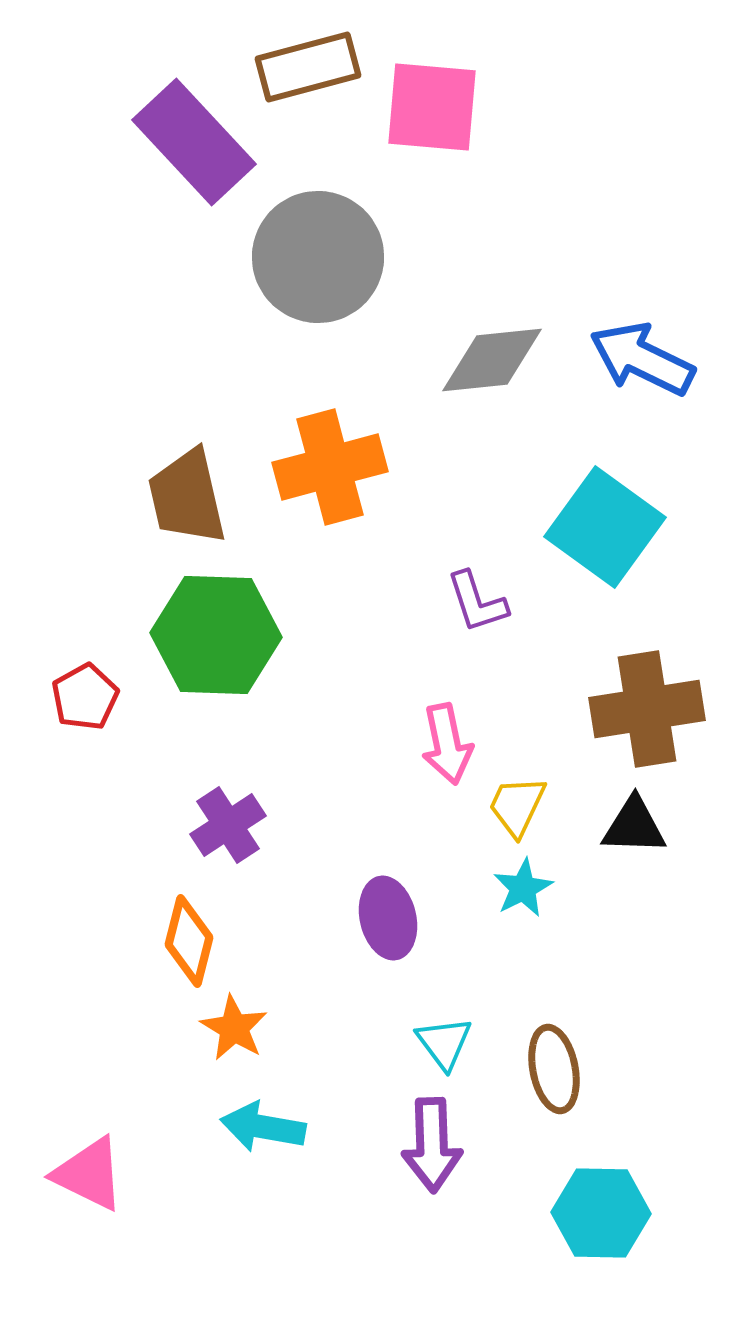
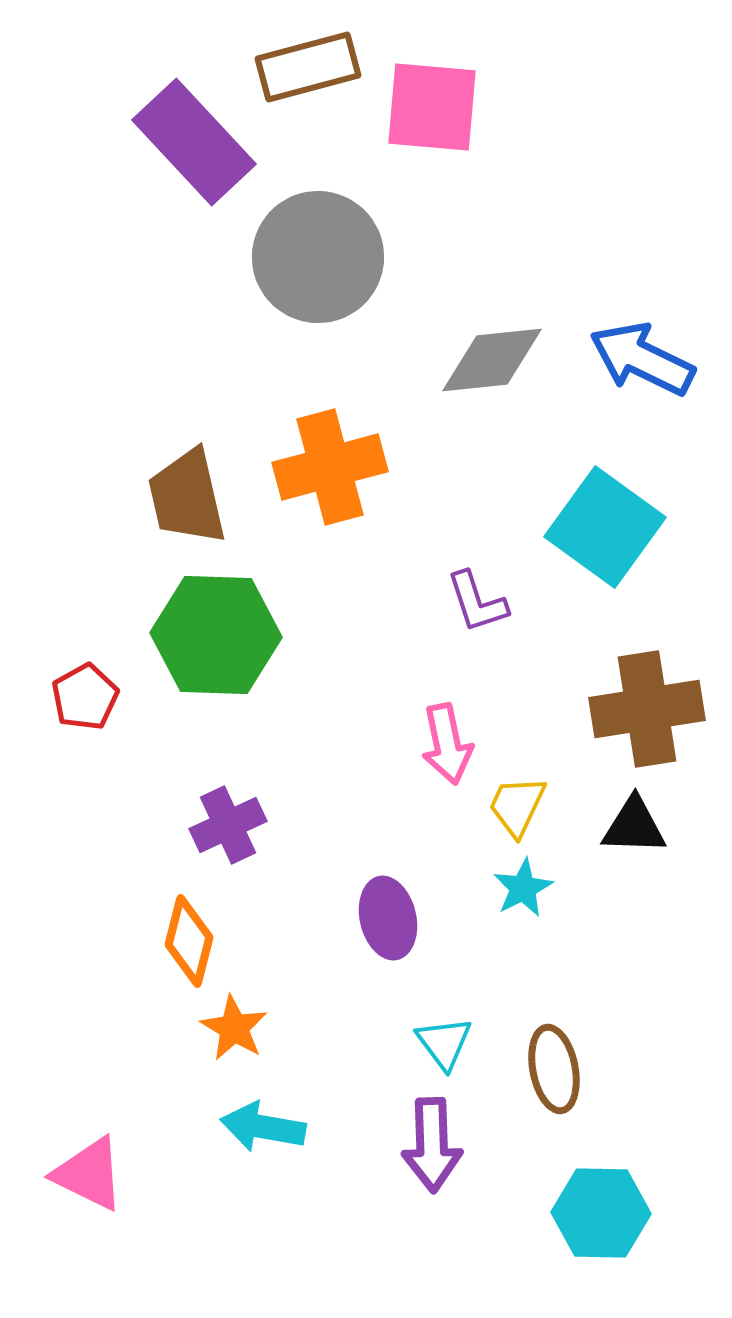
purple cross: rotated 8 degrees clockwise
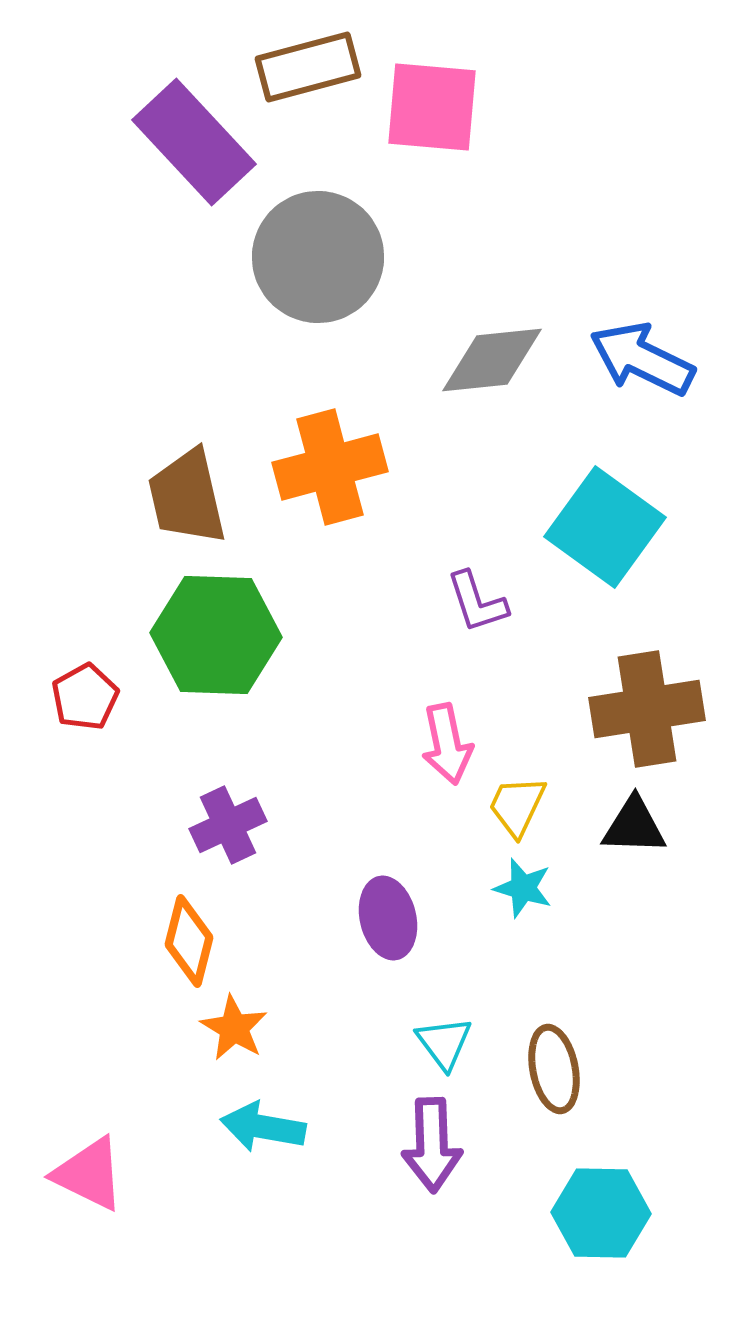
cyan star: rotated 28 degrees counterclockwise
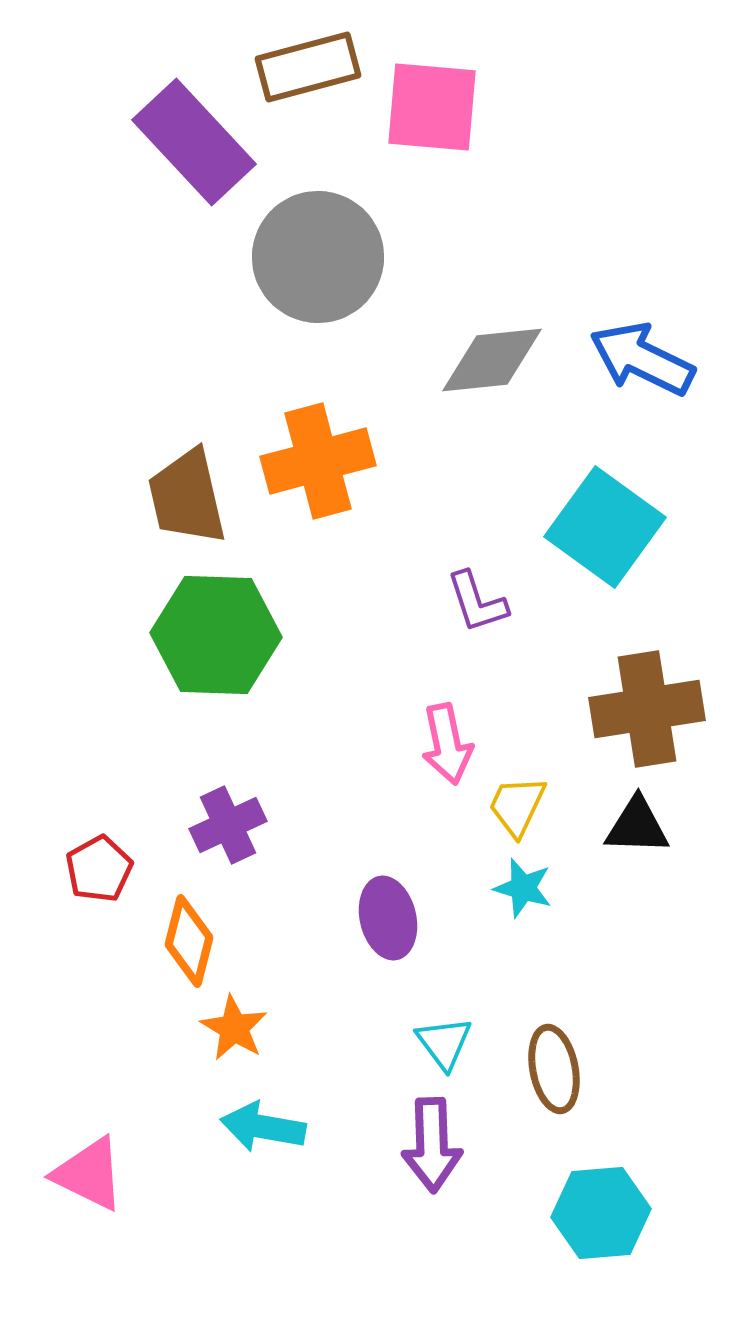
orange cross: moved 12 px left, 6 px up
red pentagon: moved 14 px right, 172 px down
black triangle: moved 3 px right
cyan hexagon: rotated 6 degrees counterclockwise
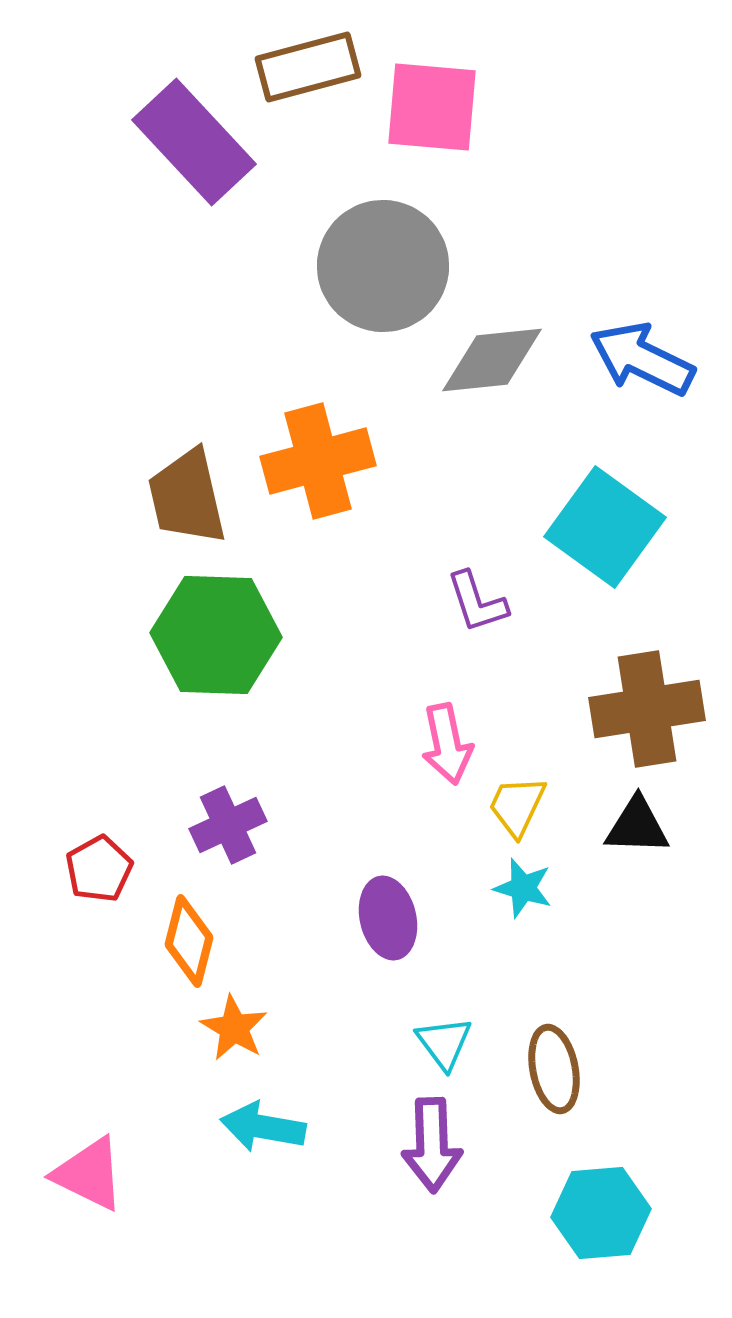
gray circle: moved 65 px right, 9 px down
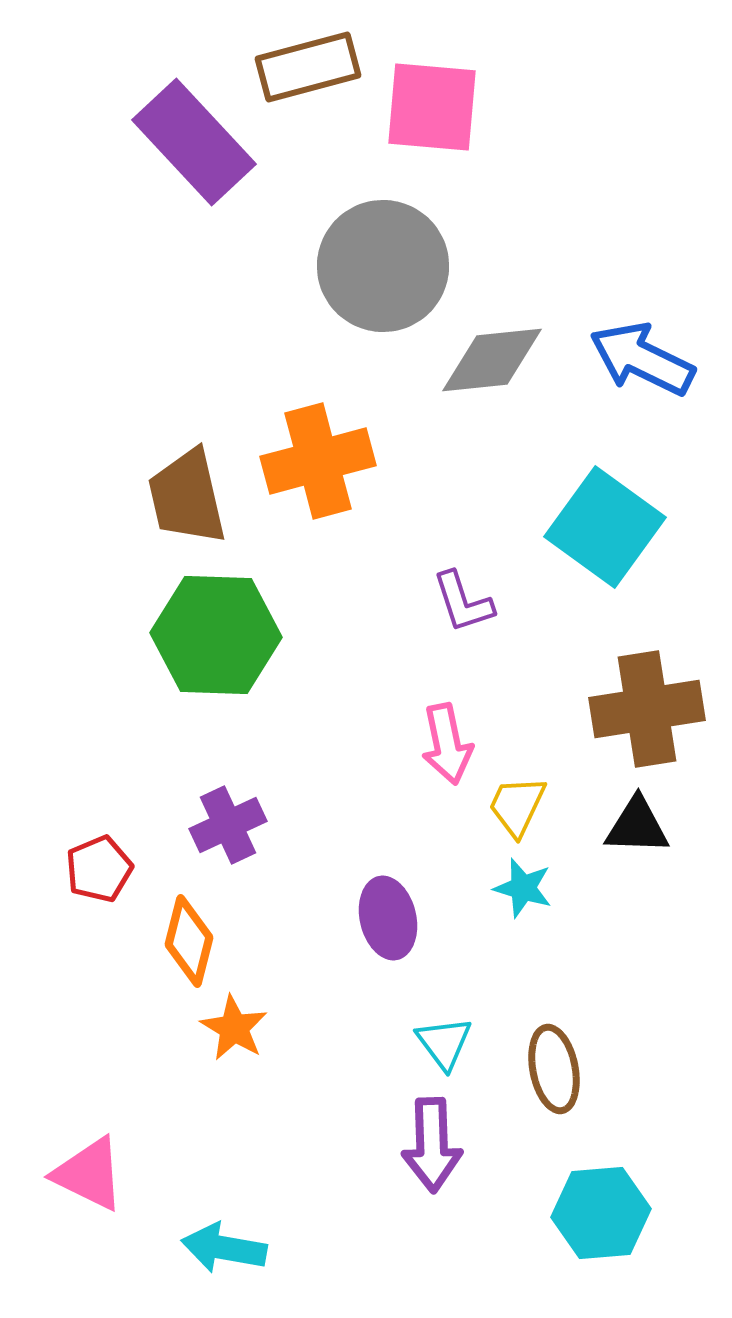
purple L-shape: moved 14 px left
red pentagon: rotated 6 degrees clockwise
cyan arrow: moved 39 px left, 121 px down
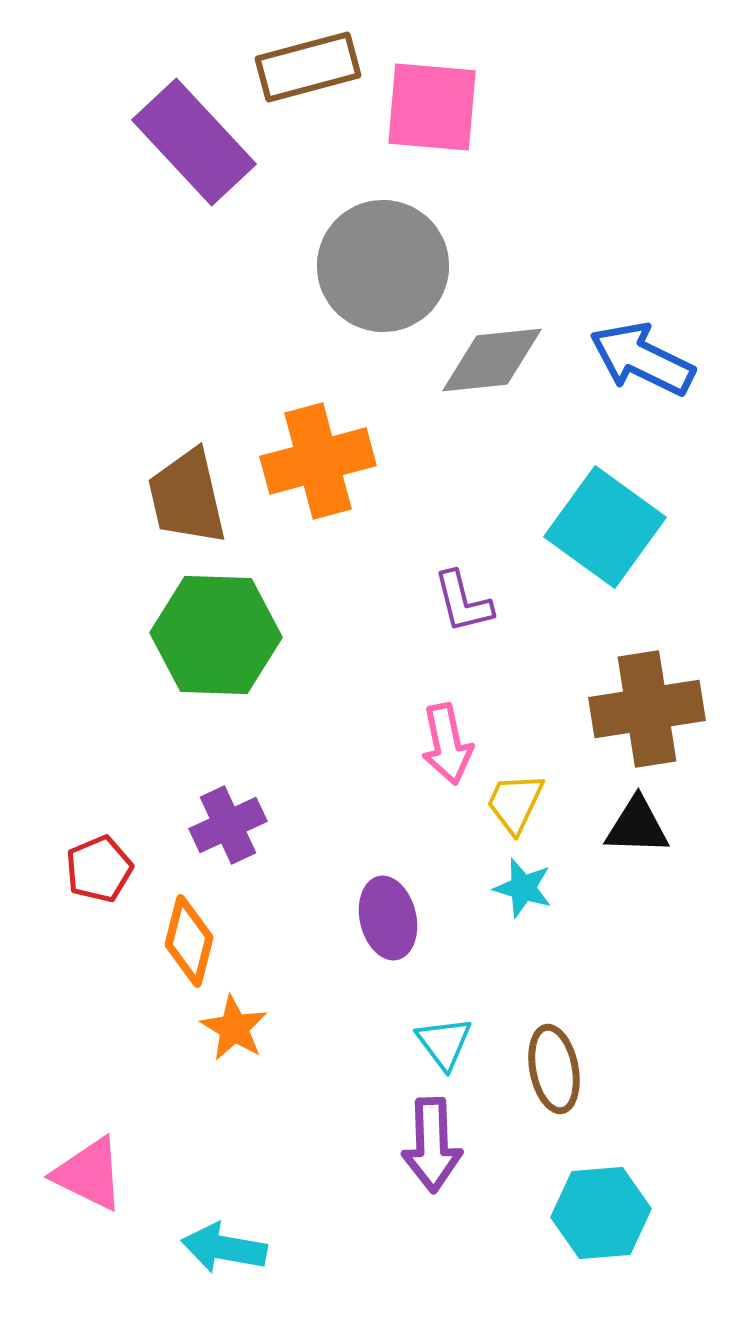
purple L-shape: rotated 4 degrees clockwise
yellow trapezoid: moved 2 px left, 3 px up
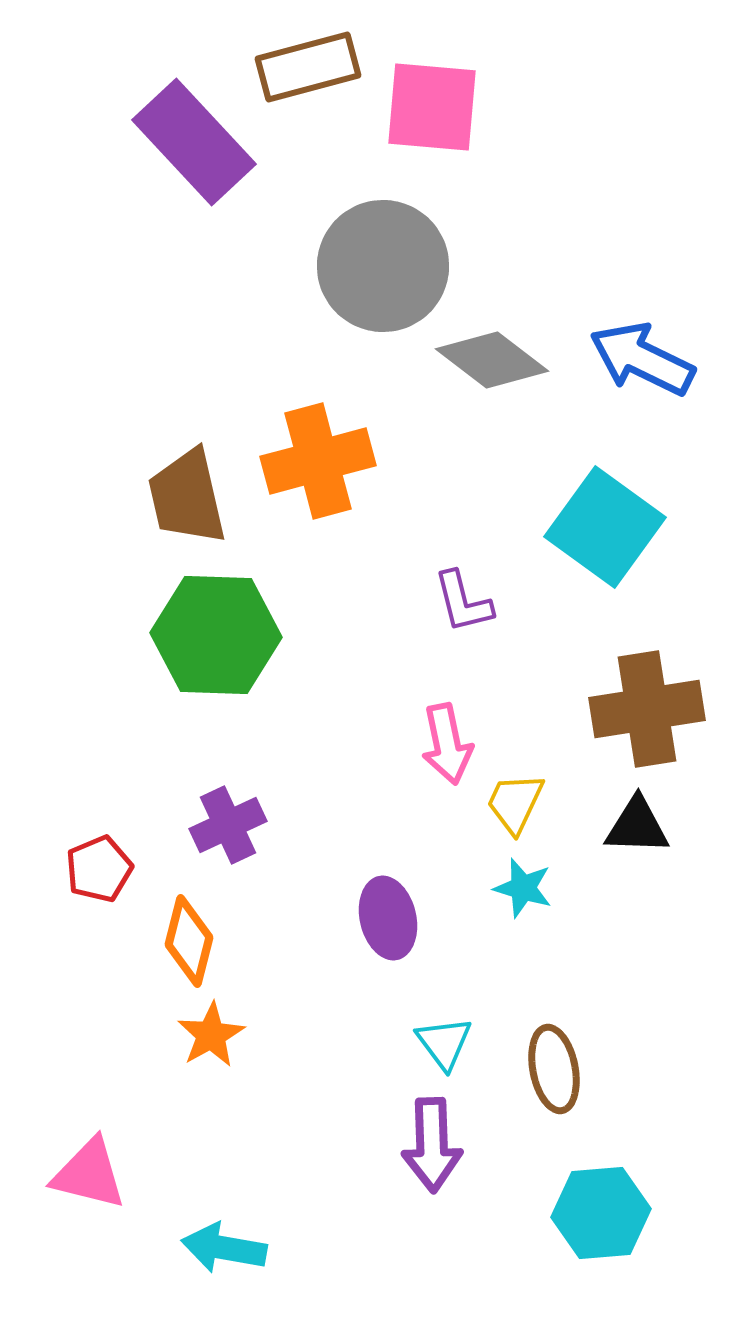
gray diamond: rotated 43 degrees clockwise
orange star: moved 23 px left, 7 px down; rotated 12 degrees clockwise
pink triangle: rotated 12 degrees counterclockwise
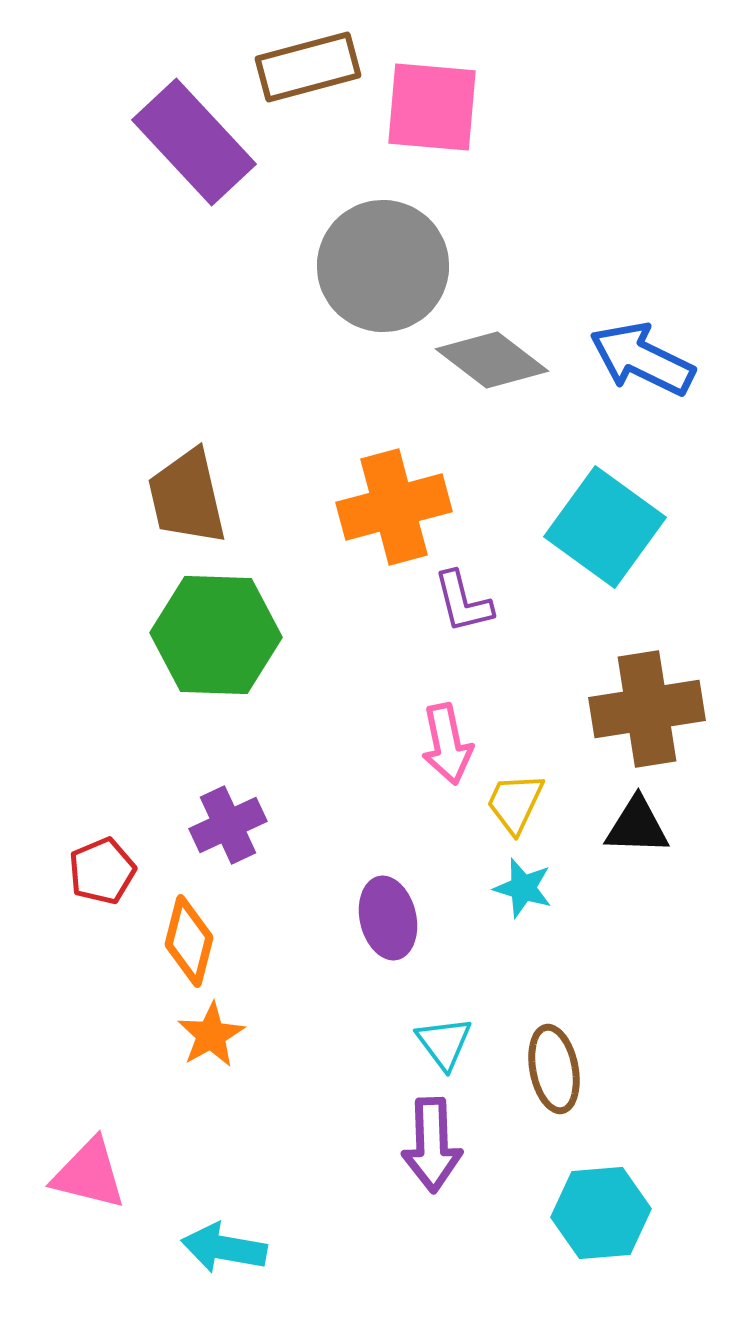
orange cross: moved 76 px right, 46 px down
red pentagon: moved 3 px right, 2 px down
